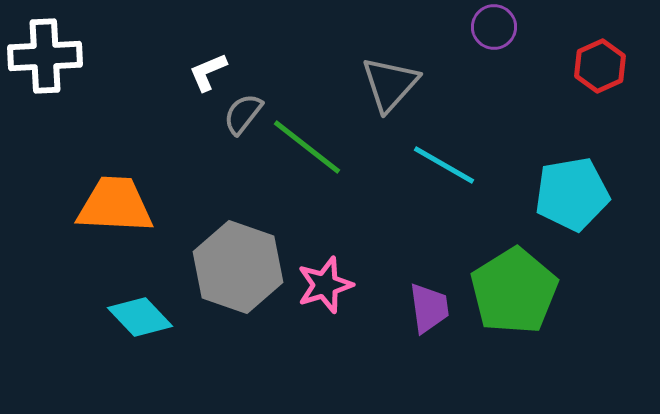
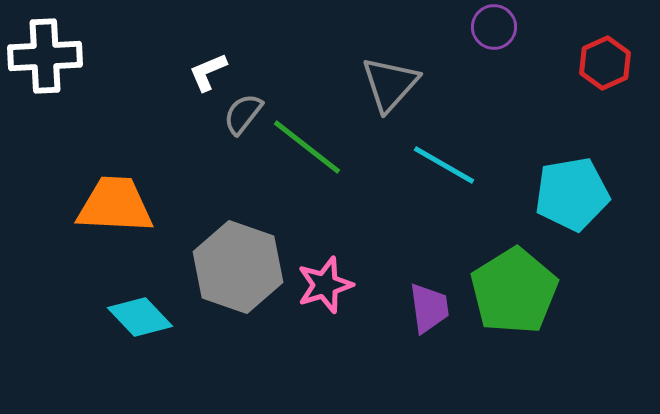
red hexagon: moved 5 px right, 3 px up
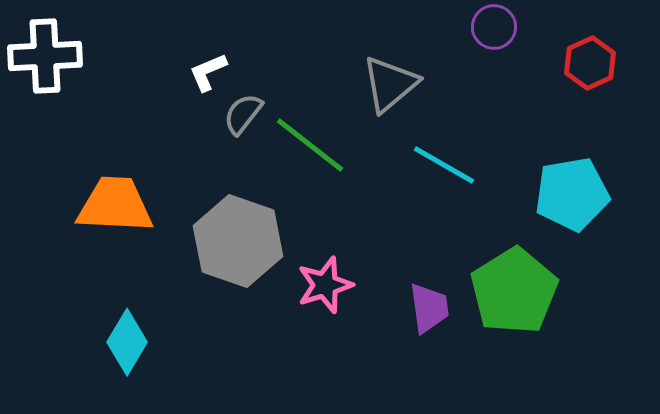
red hexagon: moved 15 px left
gray triangle: rotated 8 degrees clockwise
green line: moved 3 px right, 2 px up
gray hexagon: moved 26 px up
cyan diamond: moved 13 px left, 25 px down; rotated 74 degrees clockwise
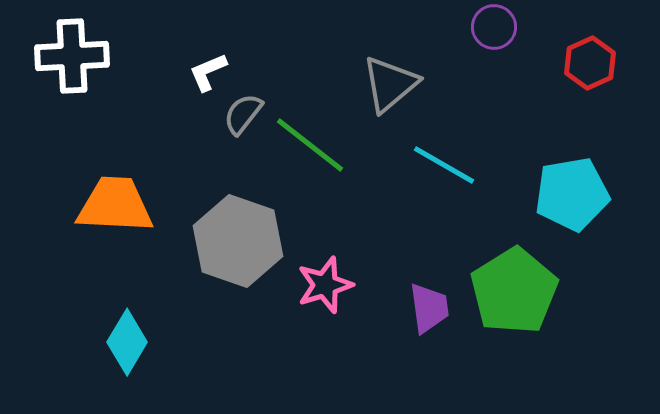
white cross: moved 27 px right
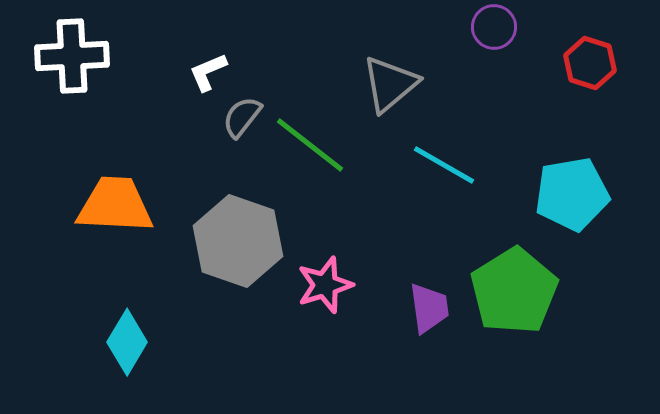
red hexagon: rotated 18 degrees counterclockwise
gray semicircle: moved 1 px left, 3 px down
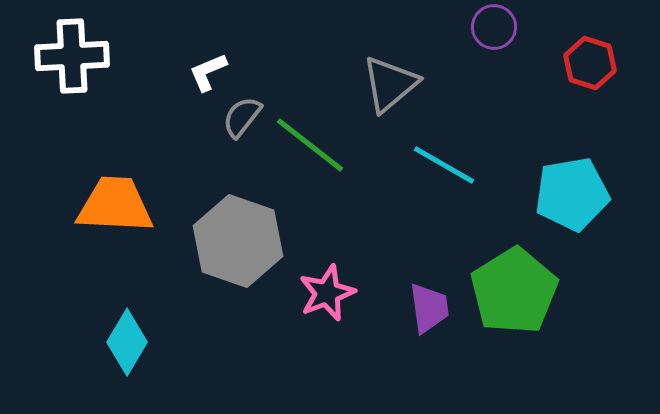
pink star: moved 2 px right, 8 px down; rotated 4 degrees counterclockwise
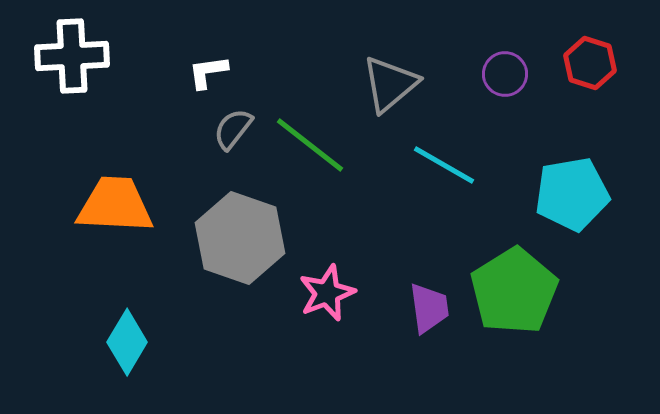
purple circle: moved 11 px right, 47 px down
white L-shape: rotated 15 degrees clockwise
gray semicircle: moved 9 px left, 12 px down
gray hexagon: moved 2 px right, 3 px up
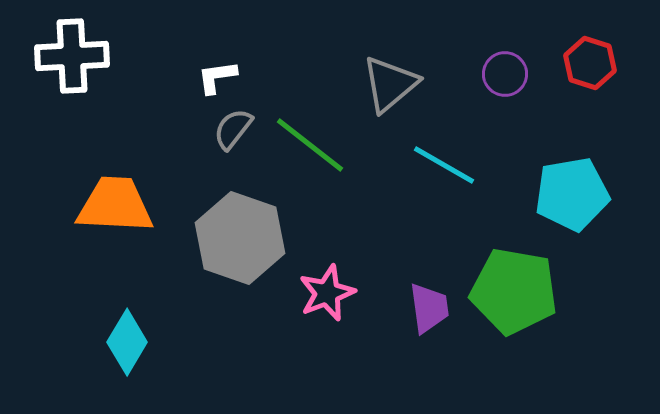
white L-shape: moved 9 px right, 5 px down
green pentagon: rotated 30 degrees counterclockwise
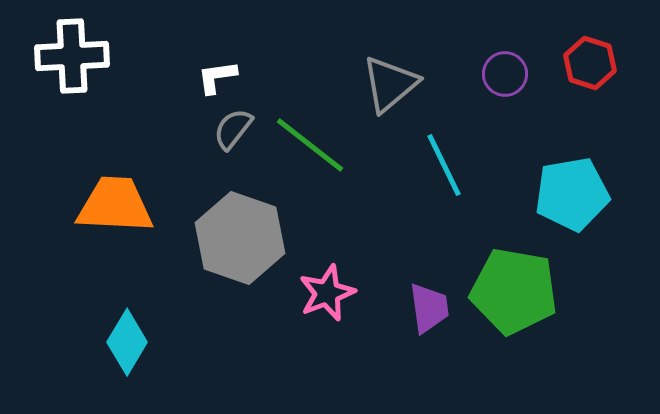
cyan line: rotated 34 degrees clockwise
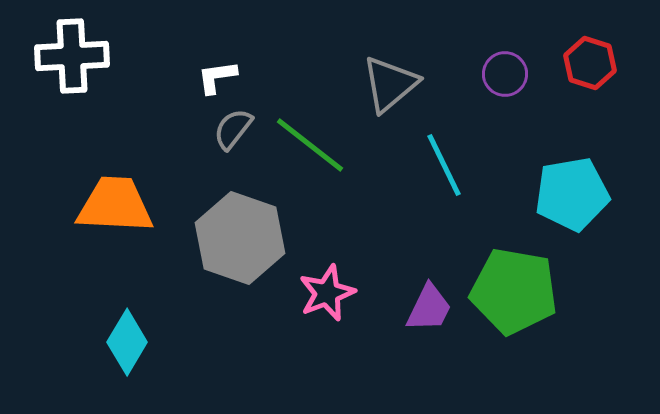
purple trapezoid: rotated 34 degrees clockwise
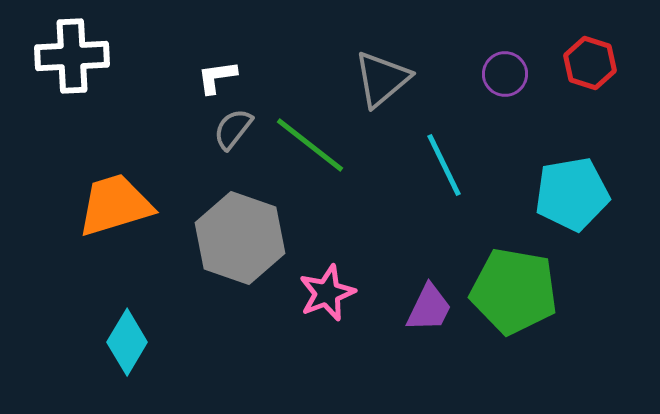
gray triangle: moved 8 px left, 5 px up
orange trapezoid: rotated 20 degrees counterclockwise
